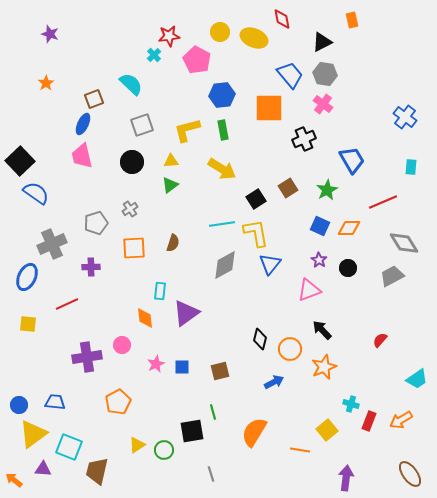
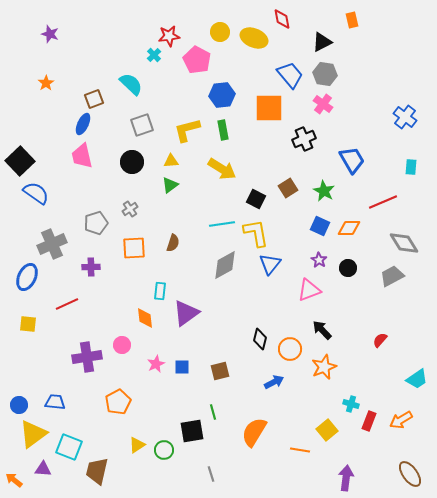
green star at (327, 190): moved 3 px left, 1 px down; rotated 15 degrees counterclockwise
black square at (256, 199): rotated 30 degrees counterclockwise
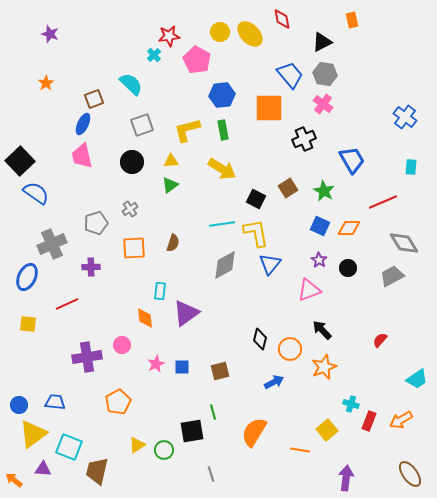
yellow ellipse at (254, 38): moved 4 px left, 4 px up; rotated 24 degrees clockwise
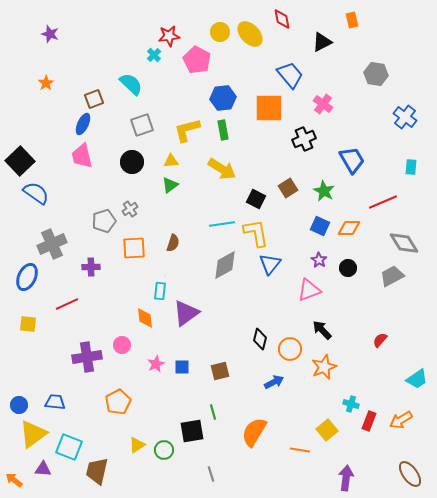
gray hexagon at (325, 74): moved 51 px right
blue hexagon at (222, 95): moved 1 px right, 3 px down
gray pentagon at (96, 223): moved 8 px right, 2 px up
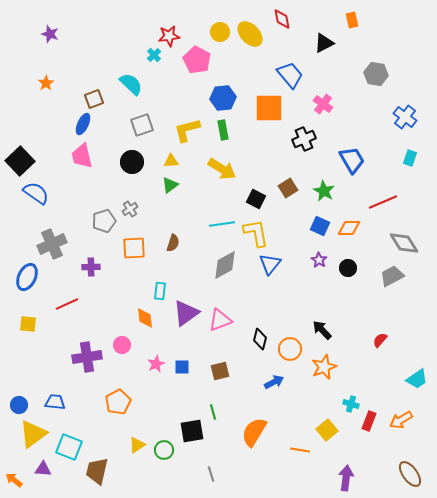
black triangle at (322, 42): moved 2 px right, 1 px down
cyan rectangle at (411, 167): moved 1 px left, 9 px up; rotated 14 degrees clockwise
pink triangle at (309, 290): moved 89 px left, 30 px down
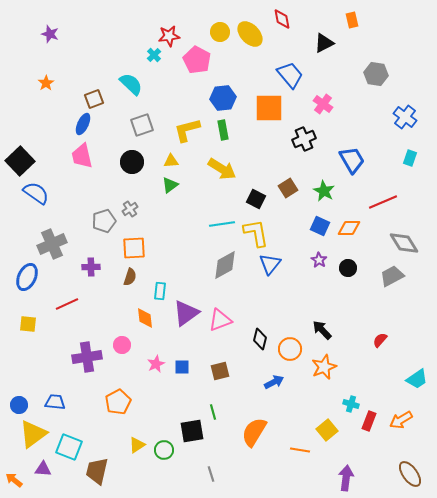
brown semicircle at (173, 243): moved 43 px left, 34 px down
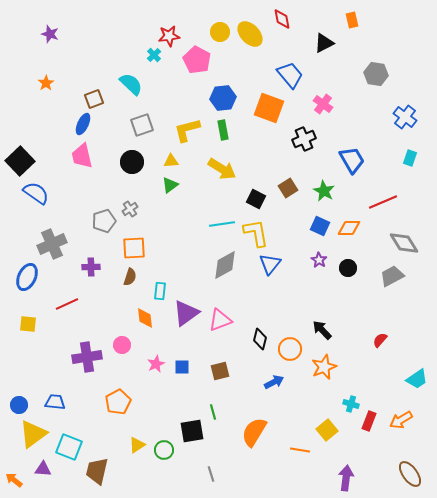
orange square at (269, 108): rotated 20 degrees clockwise
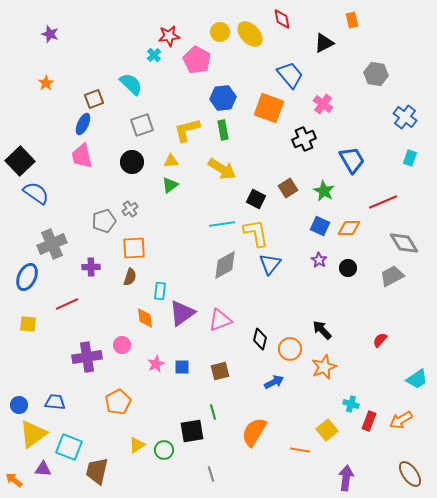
purple triangle at (186, 313): moved 4 px left
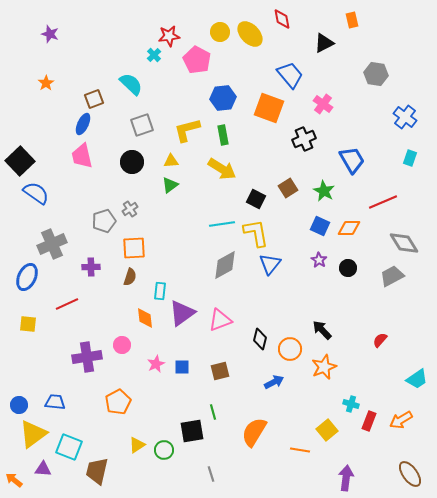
green rectangle at (223, 130): moved 5 px down
